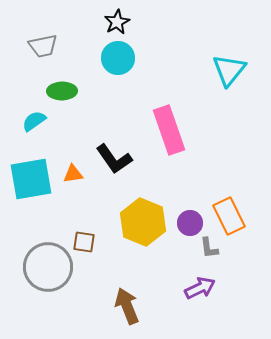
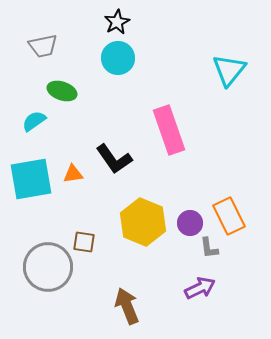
green ellipse: rotated 20 degrees clockwise
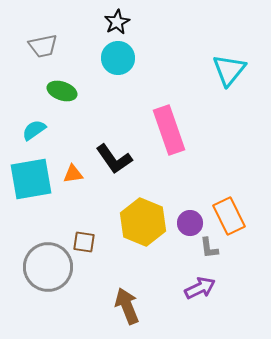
cyan semicircle: moved 9 px down
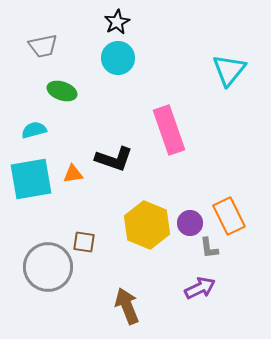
cyan semicircle: rotated 20 degrees clockwise
black L-shape: rotated 36 degrees counterclockwise
yellow hexagon: moved 4 px right, 3 px down
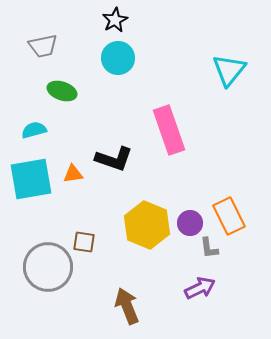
black star: moved 2 px left, 2 px up
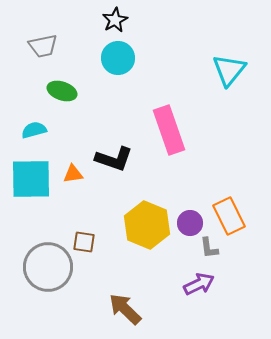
cyan square: rotated 9 degrees clockwise
purple arrow: moved 1 px left, 4 px up
brown arrow: moved 2 px left, 3 px down; rotated 24 degrees counterclockwise
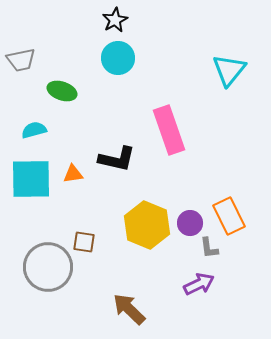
gray trapezoid: moved 22 px left, 14 px down
black L-shape: moved 3 px right; rotated 6 degrees counterclockwise
brown arrow: moved 4 px right
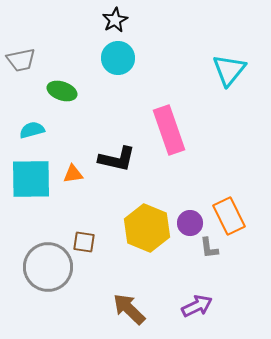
cyan semicircle: moved 2 px left
yellow hexagon: moved 3 px down
purple arrow: moved 2 px left, 22 px down
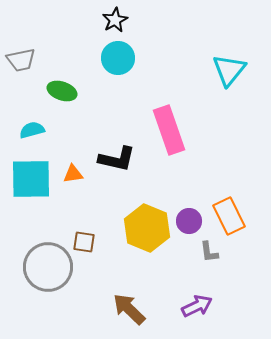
purple circle: moved 1 px left, 2 px up
gray L-shape: moved 4 px down
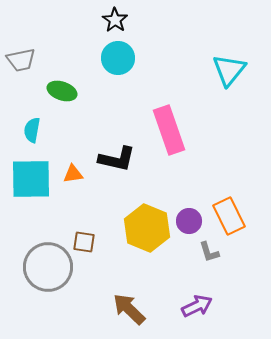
black star: rotated 10 degrees counterclockwise
cyan semicircle: rotated 65 degrees counterclockwise
gray L-shape: rotated 10 degrees counterclockwise
